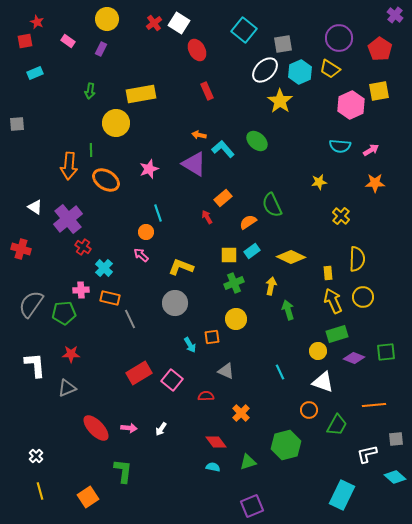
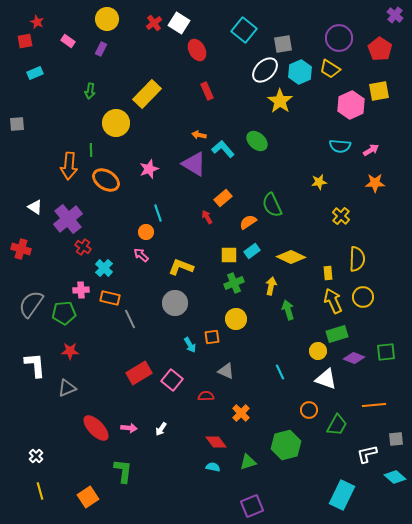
yellow rectangle at (141, 94): moved 6 px right; rotated 36 degrees counterclockwise
red star at (71, 354): moved 1 px left, 3 px up
white triangle at (323, 382): moved 3 px right, 3 px up
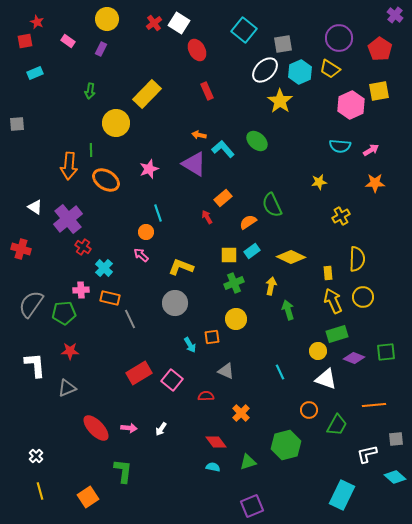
yellow cross at (341, 216): rotated 18 degrees clockwise
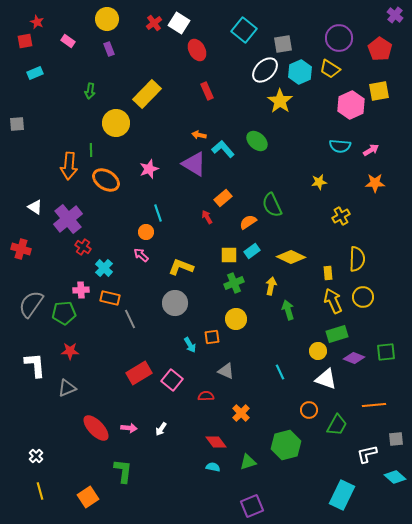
purple rectangle at (101, 49): moved 8 px right; rotated 48 degrees counterclockwise
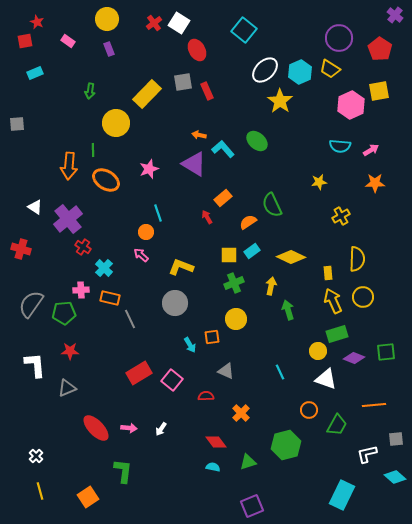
gray square at (283, 44): moved 100 px left, 38 px down
green line at (91, 150): moved 2 px right
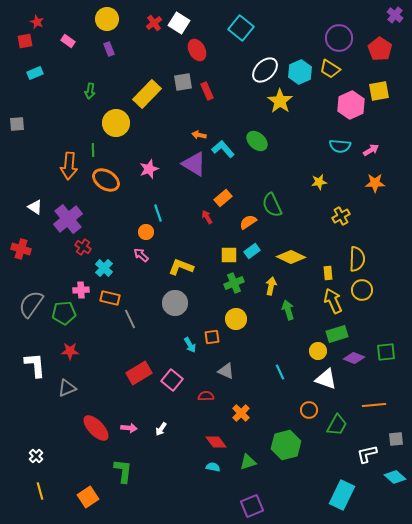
cyan square at (244, 30): moved 3 px left, 2 px up
yellow circle at (363, 297): moved 1 px left, 7 px up
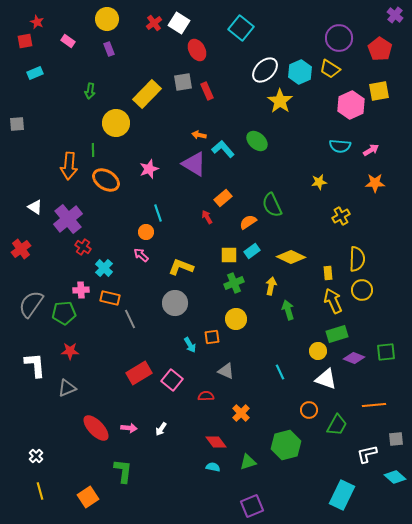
red cross at (21, 249): rotated 36 degrees clockwise
